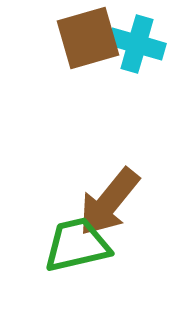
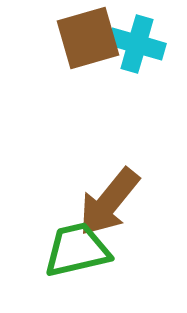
green trapezoid: moved 5 px down
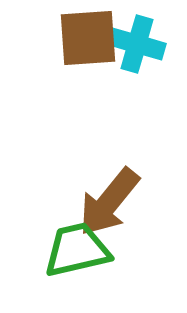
brown square: rotated 12 degrees clockwise
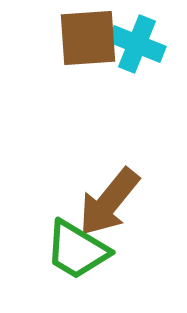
cyan cross: rotated 6 degrees clockwise
green trapezoid: rotated 136 degrees counterclockwise
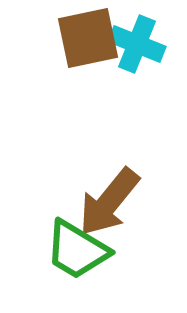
brown square: rotated 8 degrees counterclockwise
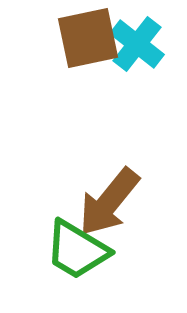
cyan cross: rotated 16 degrees clockwise
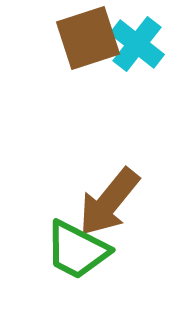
brown square: rotated 6 degrees counterclockwise
green trapezoid: rotated 4 degrees counterclockwise
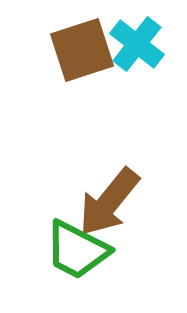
brown square: moved 6 px left, 12 px down
